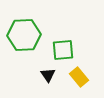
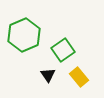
green hexagon: rotated 20 degrees counterclockwise
green square: rotated 30 degrees counterclockwise
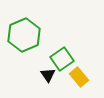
green square: moved 1 px left, 9 px down
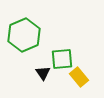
green square: rotated 30 degrees clockwise
black triangle: moved 5 px left, 2 px up
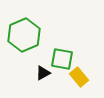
green square: rotated 15 degrees clockwise
black triangle: rotated 35 degrees clockwise
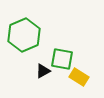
black triangle: moved 2 px up
yellow rectangle: rotated 18 degrees counterclockwise
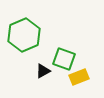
green square: moved 2 px right; rotated 10 degrees clockwise
yellow rectangle: rotated 54 degrees counterclockwise
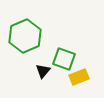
green hexagon: moved 1 px right, 1 px down
black triangle: rotated 21 degrees counterclockwise
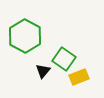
green hexagon: rotated 8 degrees counterclockwise
green square: rotated 15 degrees clockwise
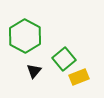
green square: rotated 15 degrees clockwise
black triangle: moved 9 px left
